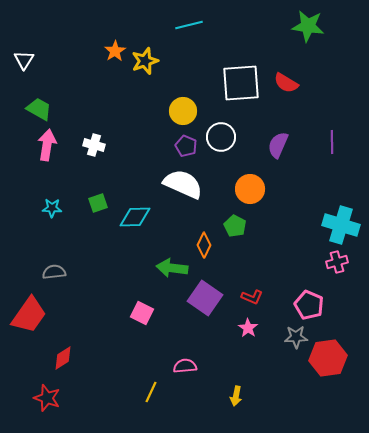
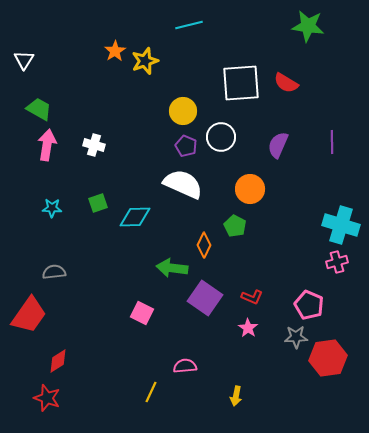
red diamond: moved 5 px left, 3 px down
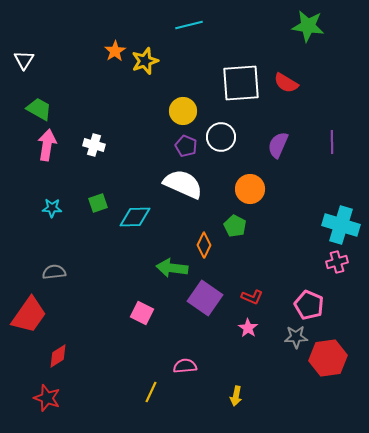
red diamond: moved 5 px up
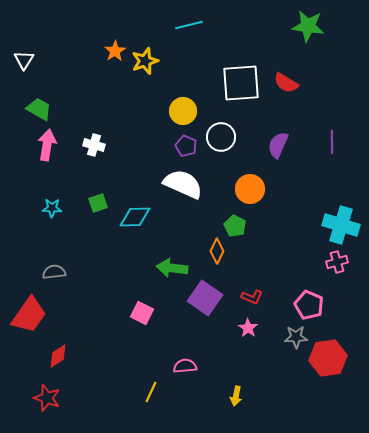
orange diamond: moved 13 px right, 6 px down
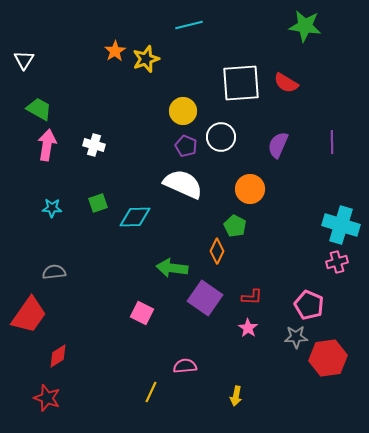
green star: moved 3 px left
yellow star: moved 1 px right, 2 px up
red L-shape: rotated 20 degrees counterclockwise
